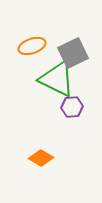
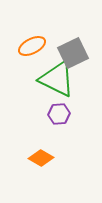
orange ellipse: rotated 8 degrees counterclockwise
purple hexagon: moved 13 px left, 7 px down
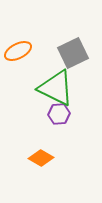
orange ellipse: moved 14 px left, 5 px down
green triangle: moved 1 px left, 9 px down
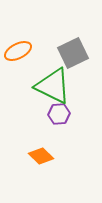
green triangle: moved 3 px left, 2 px up
orange diamond: moved 2 px up; rotated 15 degrees clockwise
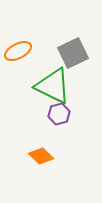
purple hexagon: rotated 10 degrees counterclockwise
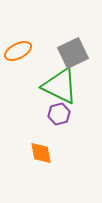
green triangle: moved 7 px right
orange diamond: moved 3 px up; rotated 35 degrees clockwise
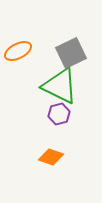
gray square: moved 2 px left
orange diamond: moved 10 px right, 4 px down; rotated 60 degrees counterclockwise
